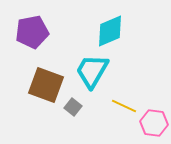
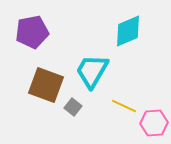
cyan diamond: moved 18 px right
pink hexagon: rotated 12 degrees counterclockwise
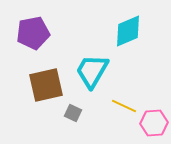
purple pentagon: moved 1 px right, 1 px down
brown square: rotated 33 degrees counterclockwise
gray square: moved 6 px down; rotated 12 degrees counterclockwise
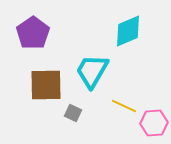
purple pentagon: rotated 24 degrees counterclockwise
brown square: rotated 12 degrees clockwise
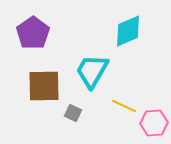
brown square: moved 2 px left, 1 px down
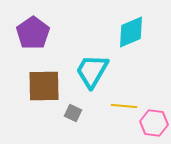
cyan diamond: moved 3 px right, 1 px down
yellow line: rotated 20 degrees counterclockwise
pink hexagon: rotated 12 degrees clockwise
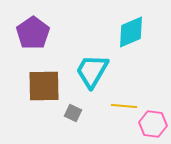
pink hexagon: moved 1 px left, 1 px down
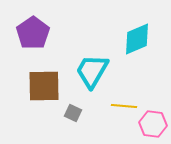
cyan diamond: moved 6 px right, 7 px down
